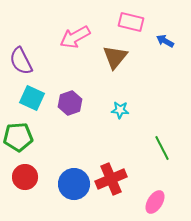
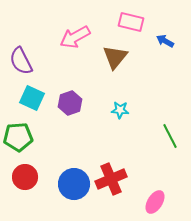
green line: moved 8 px right, 12 px up
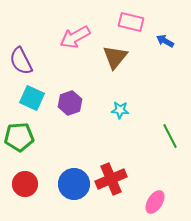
green pentagon: moved 1 px right
red circle: moved 7 px down
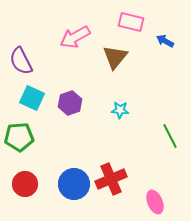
pink ellipse: rotated 55 degrees counterclockwise
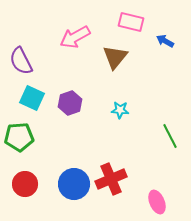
pink ellipse: moved 2 px right
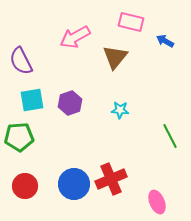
cyan square: moved 2 px down; rotated 35 degrees counterclockwise
red circle: moved 2 px down
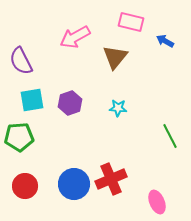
cyan star: moved 2 px left, 2 px up
